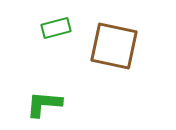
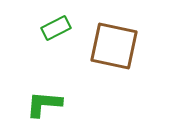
green rectangle: rotated 12 degrees counterclockwise
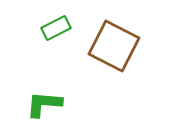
brown square: rotated 15 degrees clockwise
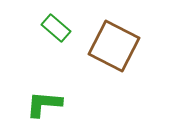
green rectangle: rotated 68 degrees clockwise
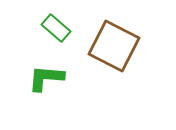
green L-shape: moved 2 px right, 26 px up
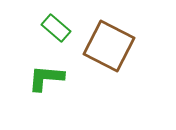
brown square: moved 5 px left
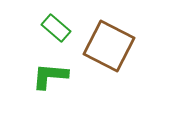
green L-shape: moved 4 px right, 2 px up
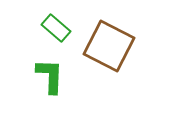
green L-shape: rotated 87 degrees clockwise
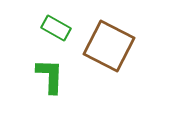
green rectangle: rotated 12 degrees counterclockwise
